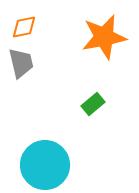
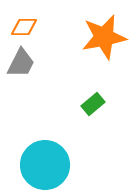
orange diamond: rotated 12 degrees clockwise
gray trapezoid: rotated 40 degrees clockwise
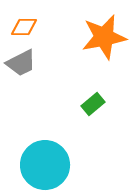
gray trapezoid: rotated 36 degrees clockwise
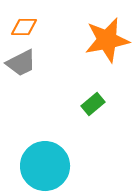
orange star: moved 3 px right, 3 px down
cyan circle: moved 1 px down
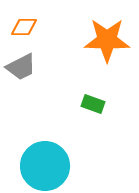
orange star: rotated 12 degrees clockwise
gray trapezoid: moved 4 px down
green rectangle: rotated 60 degrees clockwise
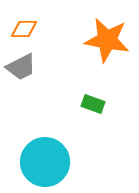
orange diamond: moved 2 px down
orange star: rotated 9 degrees clockwise
cyan circle: moved 4 px up
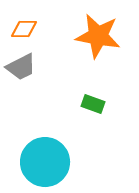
orange star: moved 9 px left, 4 px up
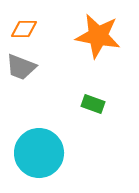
gray trapezoid: rotated 48 degrees clockwise
cyan circle: moved 6 px left, 9 px up
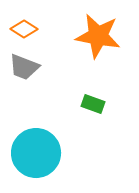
orange diamond: rotated 32 degrees clockwise
gray trapezoid: moved 3 px right
cyan circle: moved 3 px left
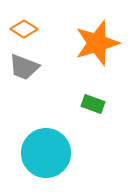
orange star: moved 1 px left, 7 px down; rotated 27 degrees counterclockwise
cyan circle: moved 10 px right
